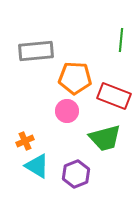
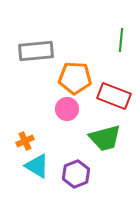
pink circle: moved 2 px up
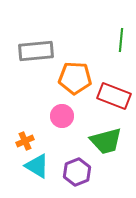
pink circle: moved 5 px left, 7 px down
green trapezoid: moved 1 px right, 3 px down
purple hexagon: moved 1 px right, 2 px up
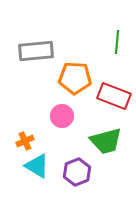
green line: moved 4 px left, 2 px down
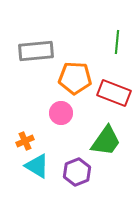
red rectangle: moved 3 px up
pink circle: moved 1 px left, 3 px up
green trapezoid: rotated 40 degrees counterclockwise
